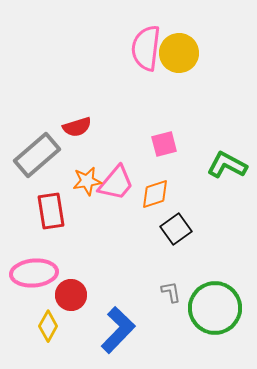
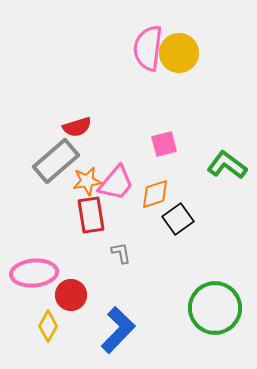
pink semicircle: moved 2 px right
gray rectangle: moved 19 px right, 6 px down
green L-shape: rotated 9 degrees clockwise
red rectangle: moved 40 px right, 4 px down
black square: moved 2 px right, 10 px up
gray L-shape: moved 50 px left, 39 px up
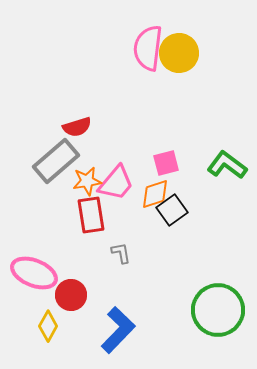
pink square: moved 2 px right, 19 px down
black square: moved 6 px left, 9 px up
pink ellipse: rotated 27 degrees clockwise
green circle: moved 3 px right, 2 px down
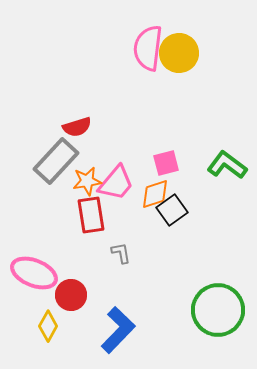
gray rectangle: rotated 6 degrees counterclockwise
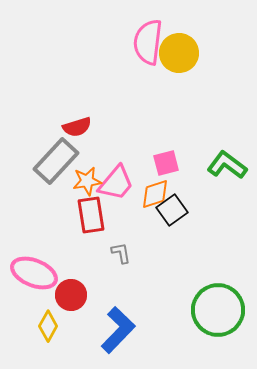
pink semicircle: moved 6 px up
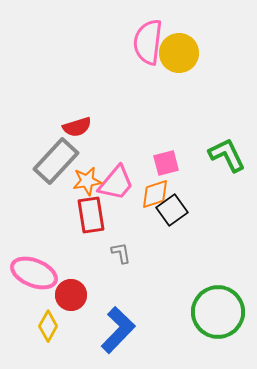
green L-shape: moved 10 px up; rotated 27 degrees clockwise
green circle: moved 2 px down
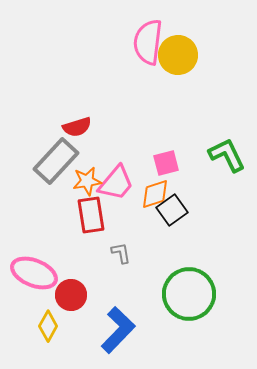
yellow circle: moved 1 px left, 2 px down
green circle: moved 29 px left, 18 px up
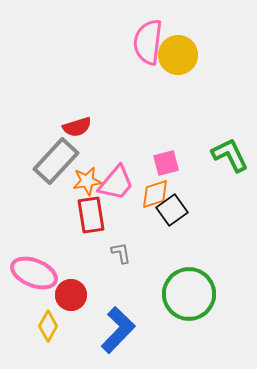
green L-shape: moved 3 px right
